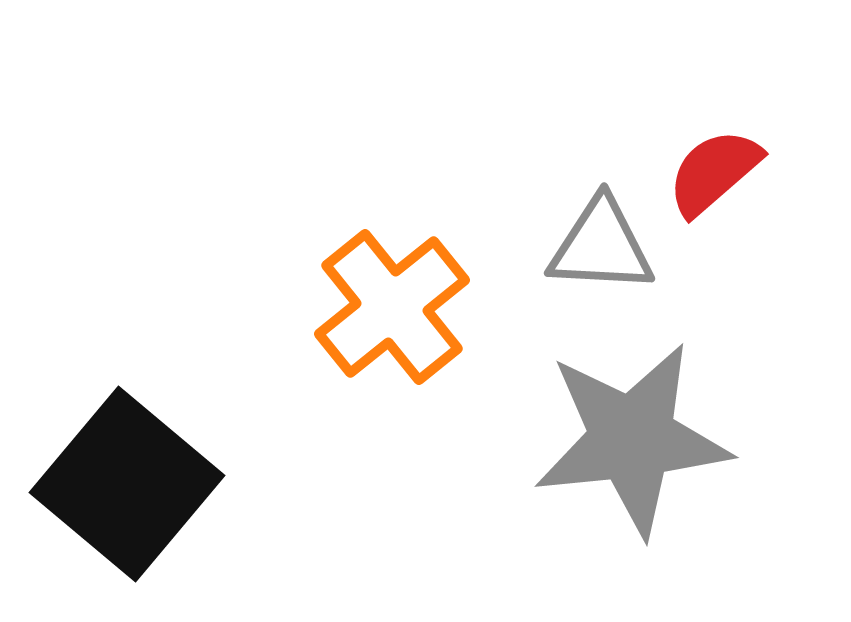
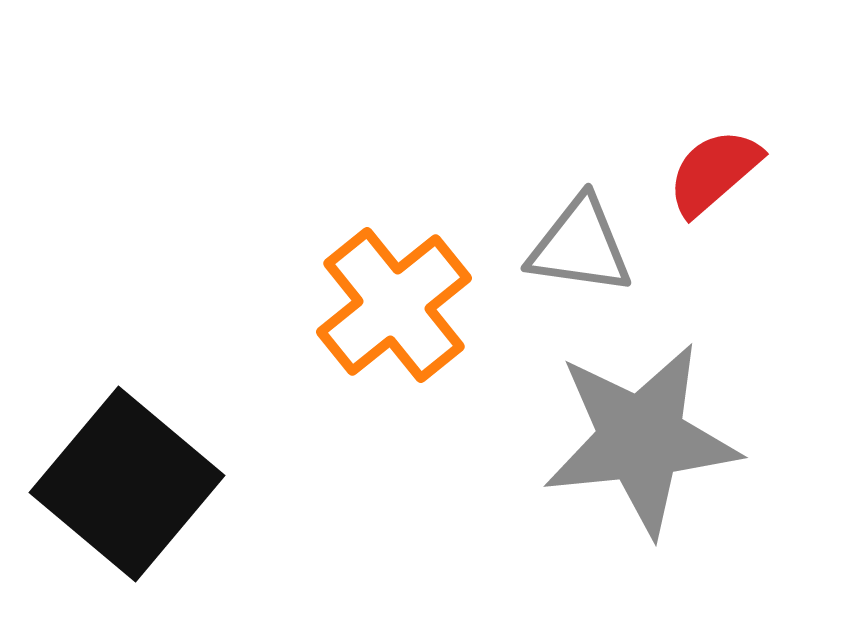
gray triangle: moved 21 px left; rotated 5 degrees clockwise
orange cross: moved 2 px right, 2 px up
gray star: moved 9 px right
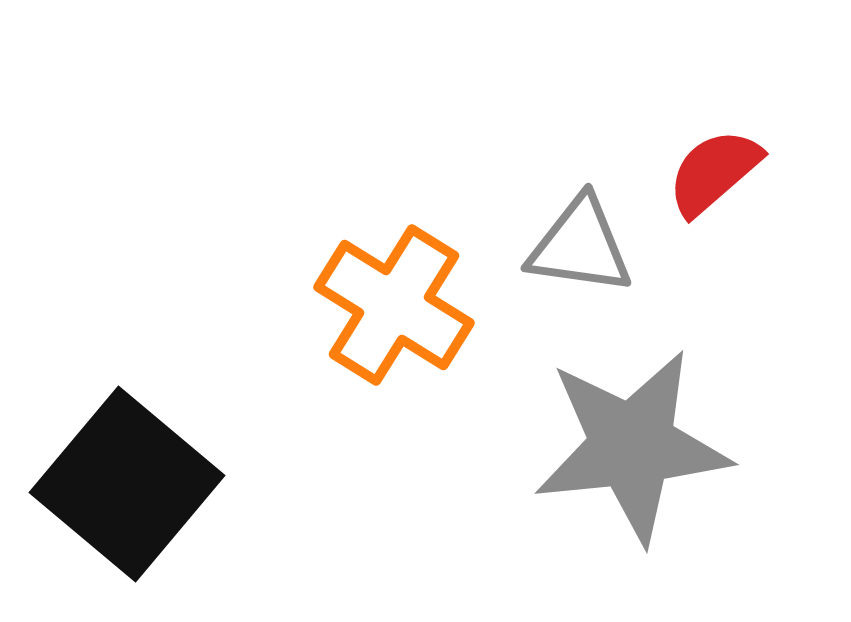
orange cross: rotated 19 degrees counterclockwise
gray star: moved 9 px left, 7 px down
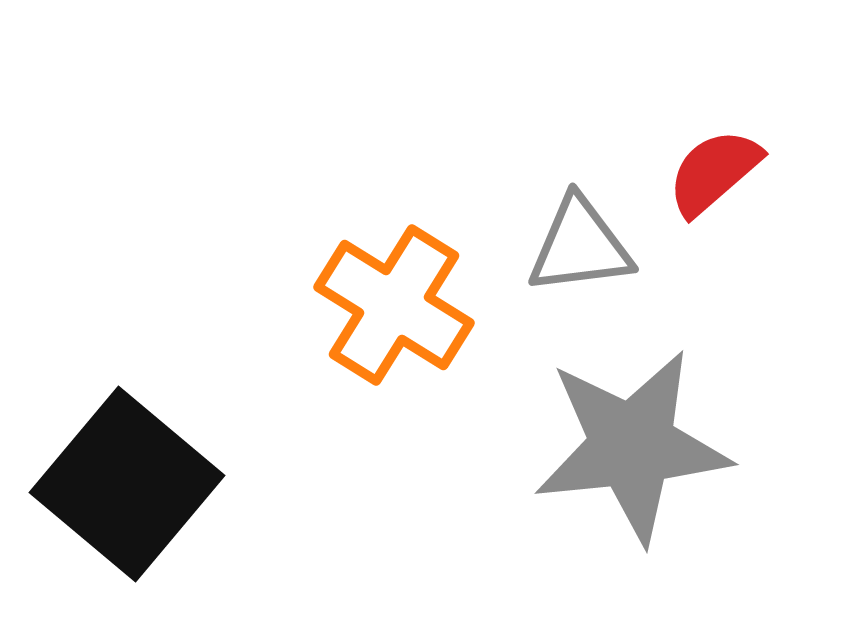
gray triangle: rotated 15 degrees counterclockwise
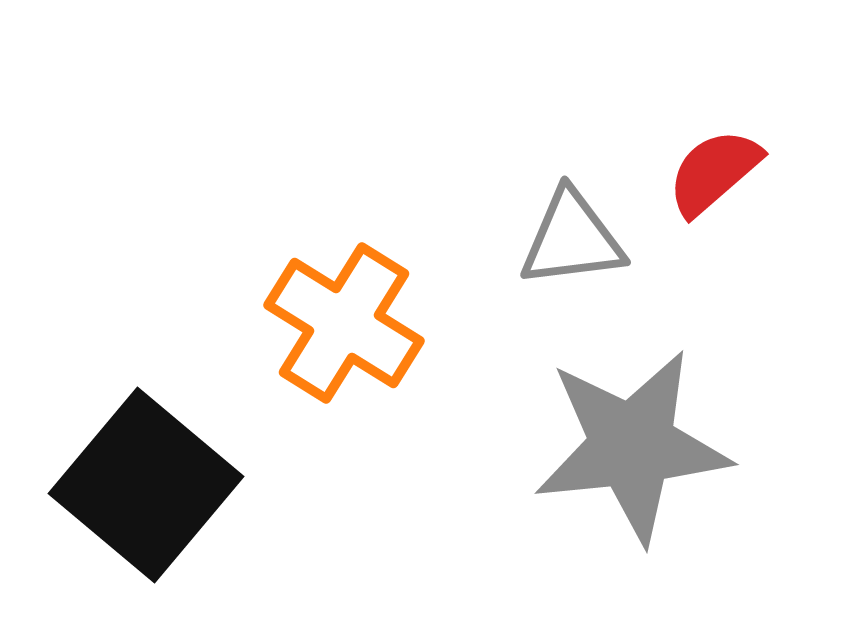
gray triangle: moved 8 px left, 7 px up
orange cross: moved 50 px left, 18 px down
black square: moved 19 px right, 1 px down
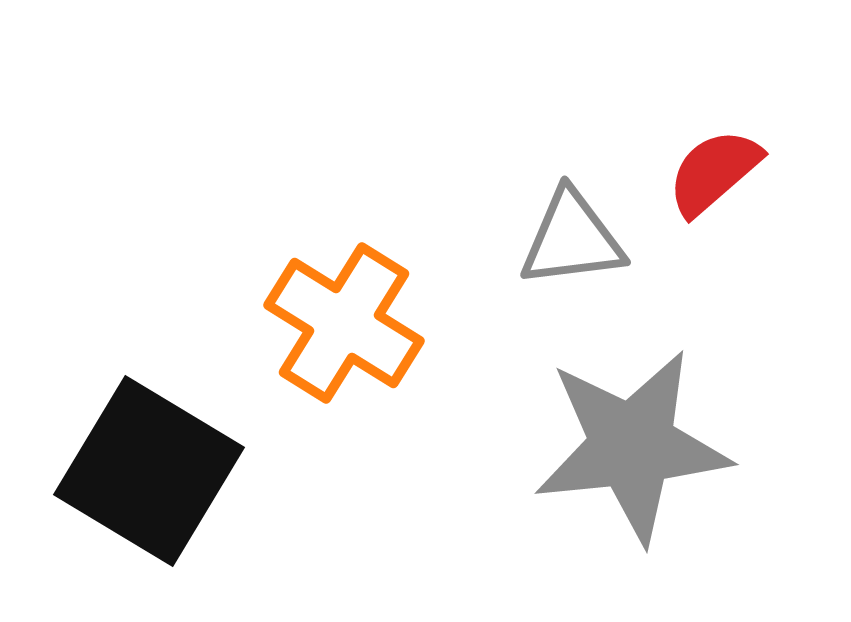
black square: moved 3 px right, 14 px up; rotated 9 degrees counterclockwise
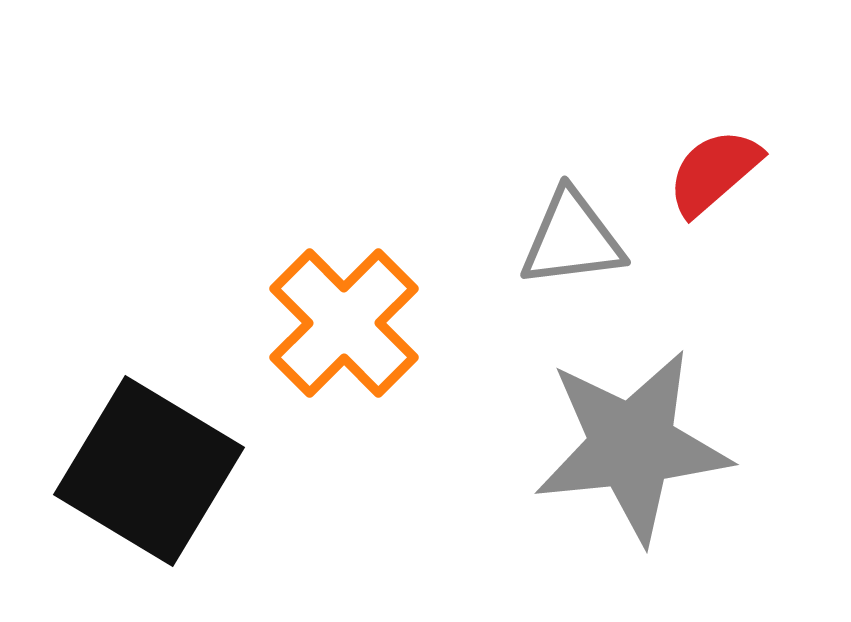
orange cross: rotated 13 degrees clockwise
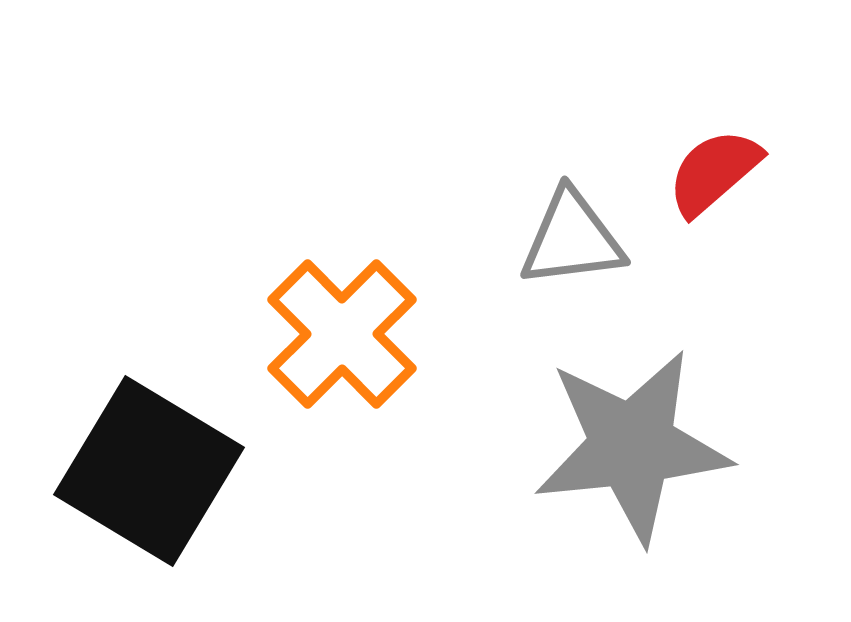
orange cross: moved 2 px left, 11 px down
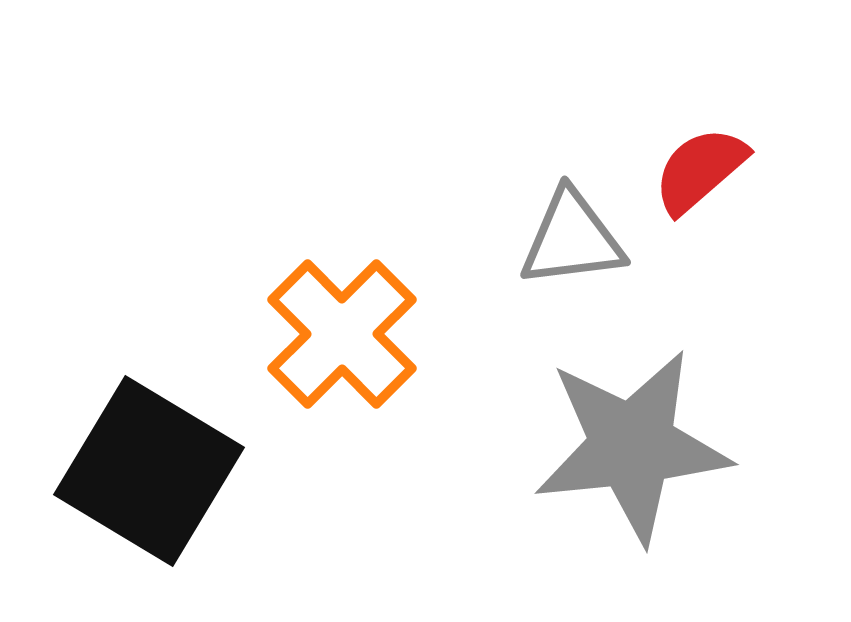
red semicircle: moved 14 px left, 2 px up
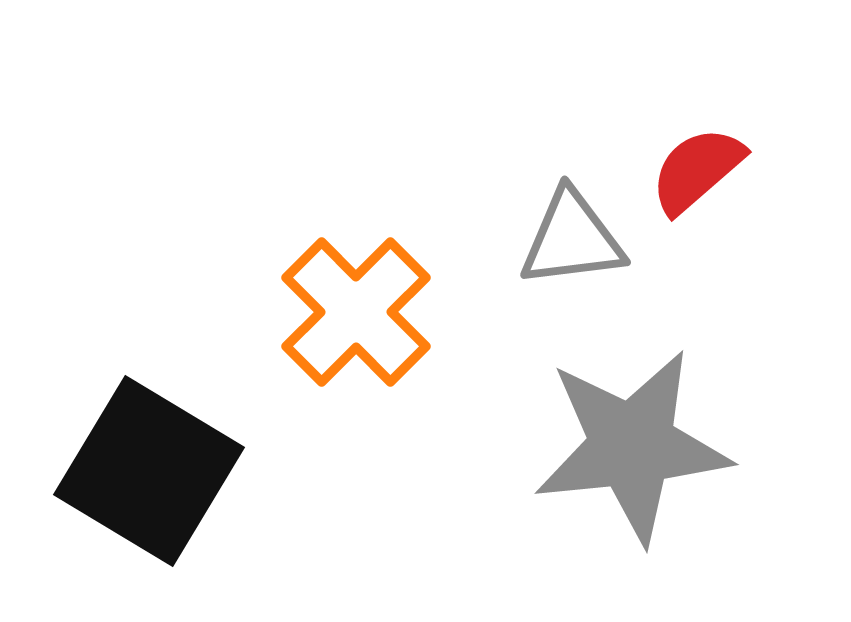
red semicircle: moved 3 px left
orange cross: moved 14 px right, 22 px up
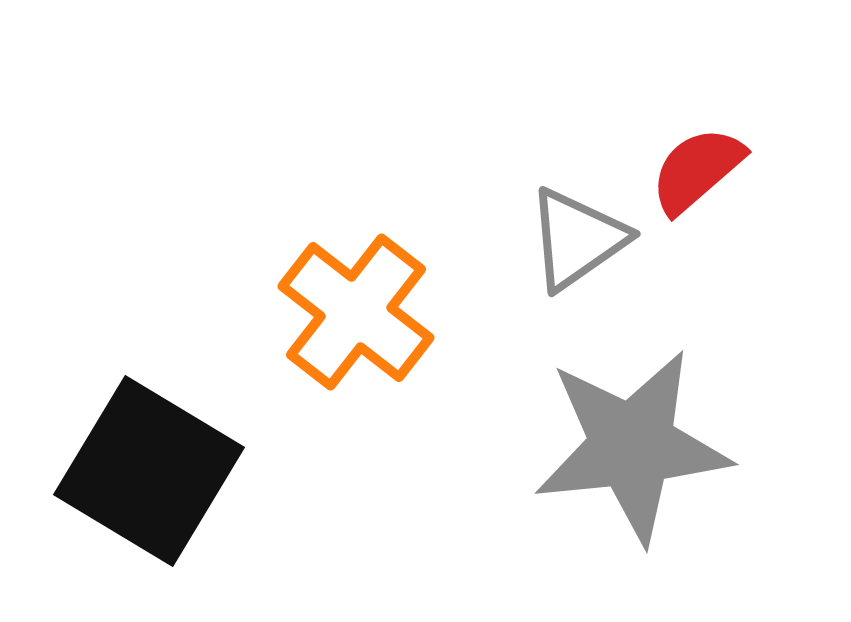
gray triangle: moved 5 px right; rotated 28 degrees counterclockwise
orange cross: rotated 7 degrees counterclockwise
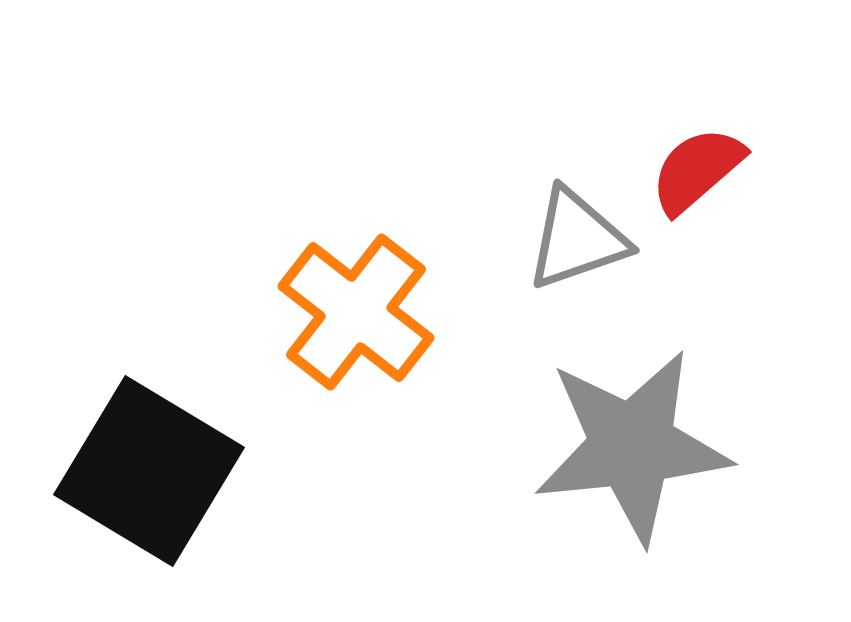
gray triangle: rotated 16 degrees clockwise
